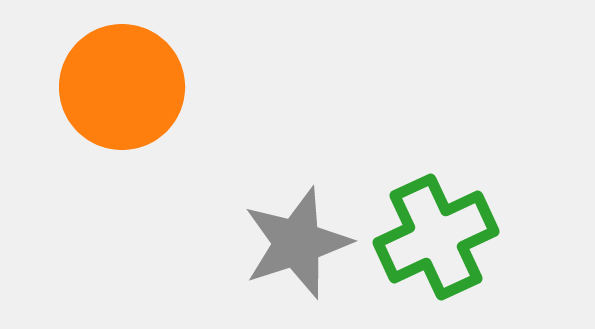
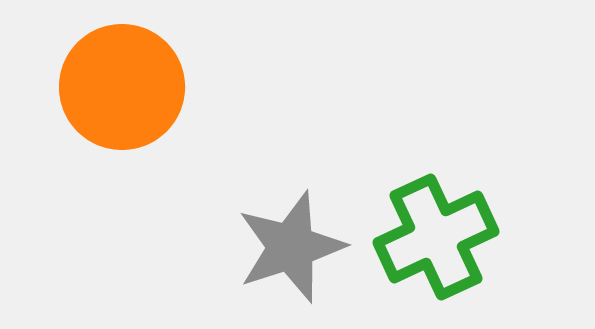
gray star: moved 6 px left, 4 px down
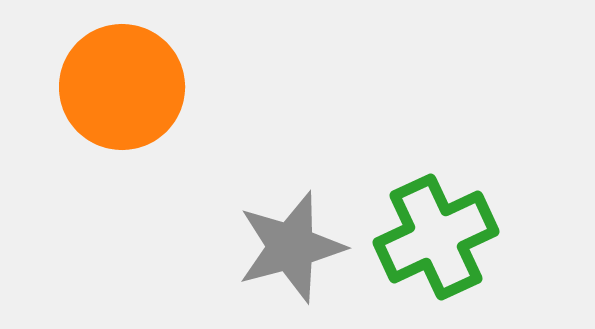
gray star: rotated 3 degrees clockwise
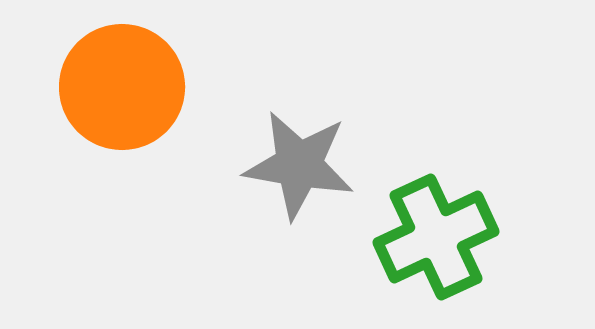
gray star: moved 8 px right, 82 px up; rotated 25 degrees clockwise
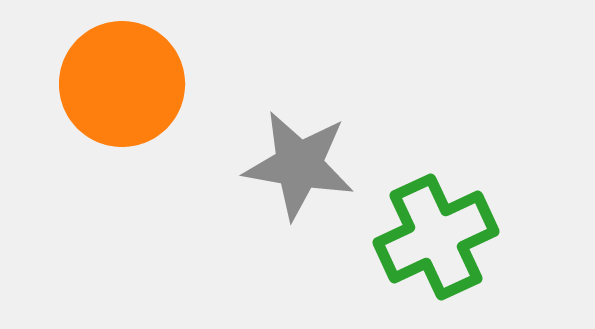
orange circle: moved 3 px up
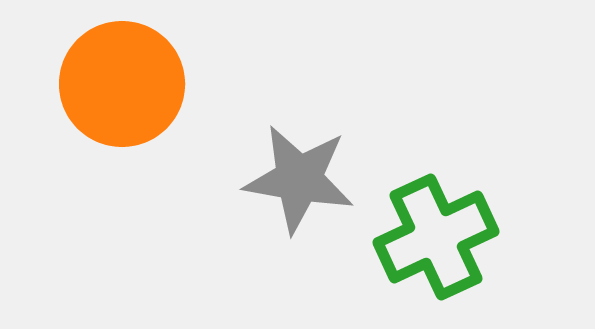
gray star: moved 14 px down
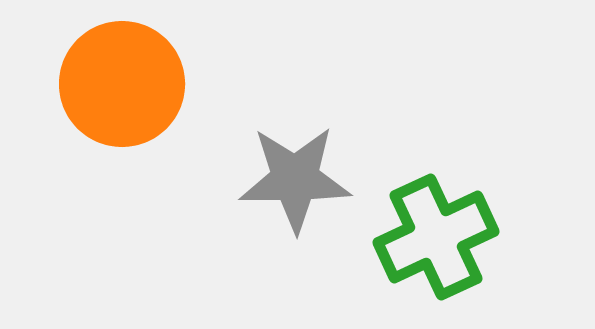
gray star: moved 4 px left; rotated 10 degrees counterclockwise
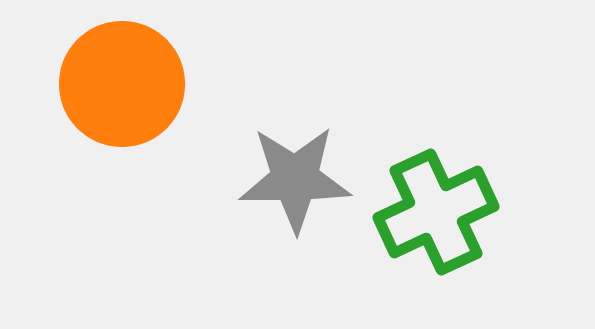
green cross: moved 25 px up
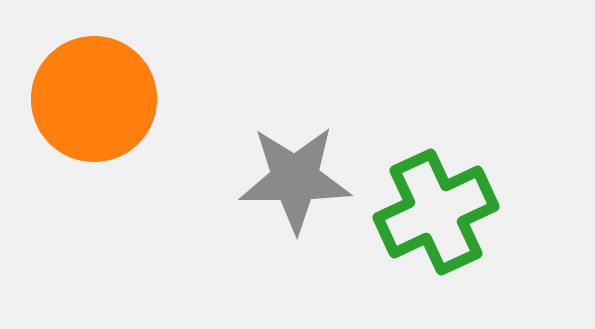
orange circle: moved 28 px left, 15 px down
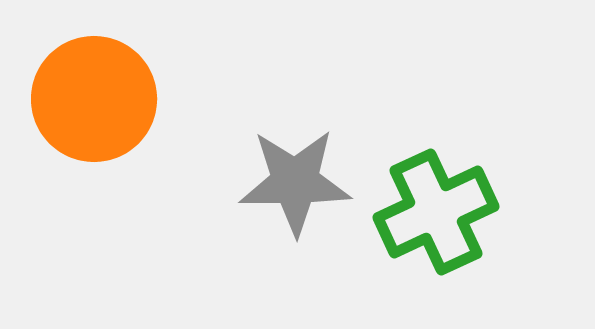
gray star: moved 3 px down
